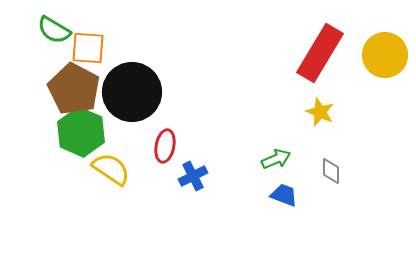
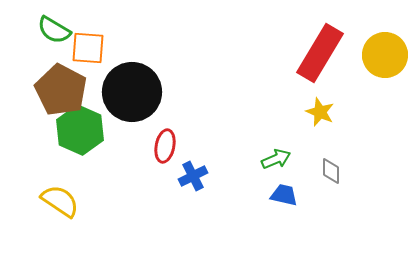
brown pentagon: moved 13 px left, 1 px down
green hexagon: moved 1 px left, 2 px up
yellow semicircle: moved 51 px left, 32 px down
blue trapezoid: rotated 8 degrees counterclockwise
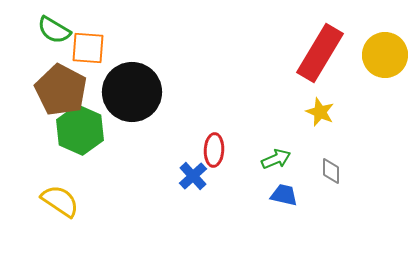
red ellipse: moved 49 px right, 4 px down; rotated 8 degrees counterclockwise
blue cross: rotated 16 degrees counterclockwise
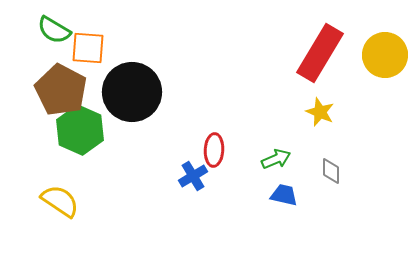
blue cross: rotated 12 degrees clockwise
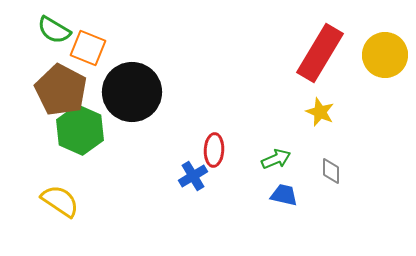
orange square: rotated 18 degrees clockwise
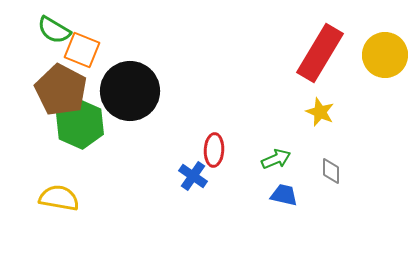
orange square: moved 6 px left, 2 px down
black circle: moved 2 px left, 1 px up
green hexagon: moved 6 px up
blue cross: rotated 24 degrees counterclockwise
yellow semicircle: moved 1 px left, 3 px up; rotated 24 degrees counterclockwise
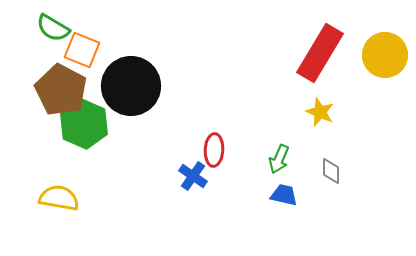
green semicircle: moved 1 px left, 2 px up
black circle: moved 1 px right, 5 px up
green hexagon: moved 4 px right
green arrow: moved 3 px right; rotated 136 degrees clockwise
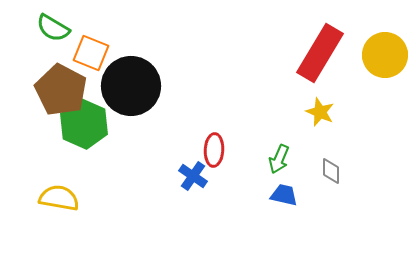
orange square: moved 9 px right, 3 px down
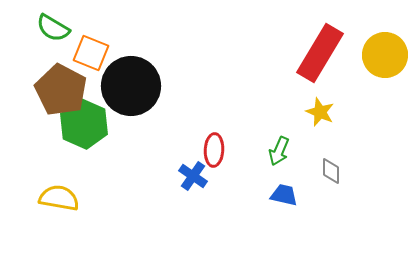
green arrow: moved 8 px up
